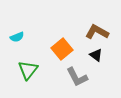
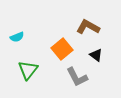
brown L-shape: moved 9 px left, 5 px up
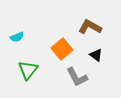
brown L-shape: moved 2 px right
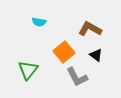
brown L-shape: moved 2 px down
cyan semicircle: moved 22 px right, 15 px up; rotated 32 degrees clockwise
orange square: moved 2 px right, 3 px down
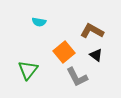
brown L-shape: moved 2 px right, 2 px down
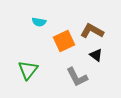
orange square: moved 11 px up; rotated 15 degrees clockwise
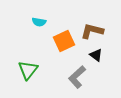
brown L-shape: rotated 15 degrees counterclockwise
gray L-shape: rotated 75 degrees clockwise
